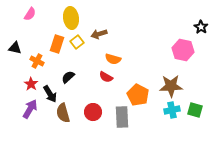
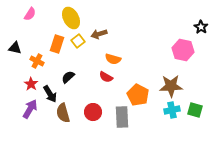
yellow ellipse: rotated 20 degrees counterclockwise
yellow square: moved 1 px right, 1 px up
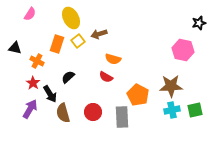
black star: moved 2 px left, 4 px up; rotated 24 degrees clockwise
red star: moved 2 px right, 1 px up
green square: rotated 28 degrees counterclockwise
